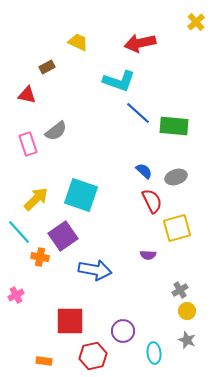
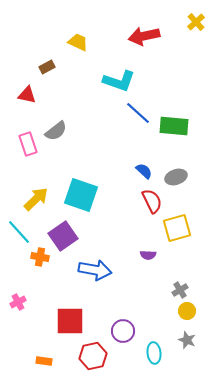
red arrow: moved 4 px right, 7 px up
pink cross: moved 2 px right, 7 px down
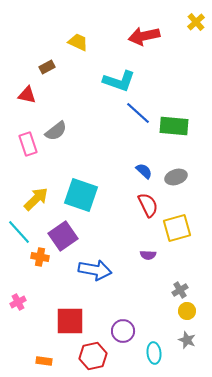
red semicircle: moved 4 px left, 4 px down
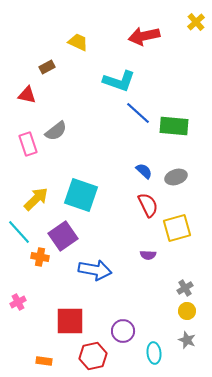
gray cross: moved 5 px right, 2 px up
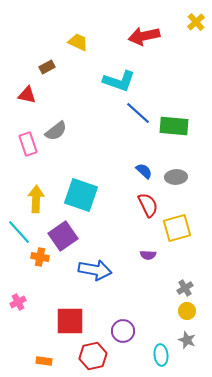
gray ellipse: rotated 15 degrees clockwise
yellow arrow: rotated 44 degrees counterclockwise
cyan ellipse: moved 7 px right, 2 px down
